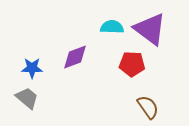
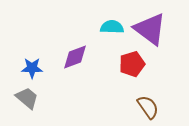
red pentagon: rotated 20 degrees counterclockwise
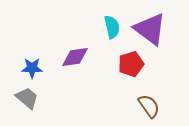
cyan semicircle: rotated 75 degrees clockwise
purple diamond: rotated 12 degrees clockwise
red pentagon: moved 1 px left
brown semicircle: moved 1 px right, 1 px up
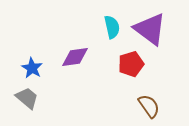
blue star: rotated 30 degrees clockwise
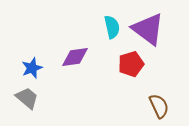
purple triangle: moved 2 px left
blue star: rotated 20 degrees clockwise
brown semicircle: moved 10 px right; rotated 10 degrees clockwise
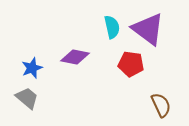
purple diamond: rotated 20 degrees clockwise
red pentagon: rotated 25 degrees clockwise
brown semicircle: moved 2 px right, 1 px up
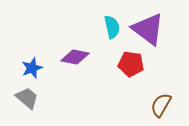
brown semicircle: rotated 125 degrees counterclockwise
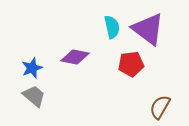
red pentagon: rotated 15 degrees counterclockwise
gray trapezoid: moved 7 px right, 2 px up
brown semicircle: moved 1 px left, 2 px down
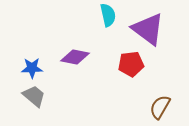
cyan semicircle: moved 4 px left, 12 px up
blue star: rotated 20 degrees clockwise
